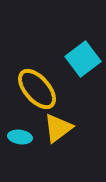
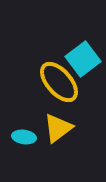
yellow ellipse: moved 22 px right, 7 px up
cyan ellipse: moved 4 px right
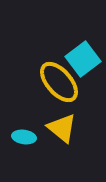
yellow triangle: moved 4 px right; rotated 44 degrees counterclockwise
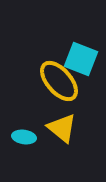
cyan square: moved 2 px left; rotated 32 degrees counterclockwise
yellow ellipse: moved 1 px up
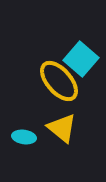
cyan square: rotated 20 degrees clockwise
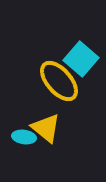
yellow triangle: moved 16 px left
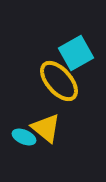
cyan square: moved 5 px left, 6 px up; rotated 20 degrees clockwise
cyan ellipse: rotated 15 degrees clockwise
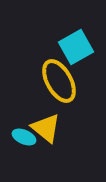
cyan square: moved 6 px up
yellow ellipse: rotated 12 degrees clockwise
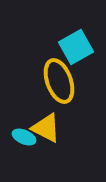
yellow ellipse: rotated 9 degrees clockwise
yellow triangle: rotated 12 degrees counterclockwise
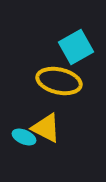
yellow ellipse: rotated 57 degrees counterclockwise
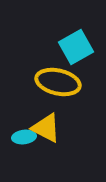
yellow ellipse: moved 1 px left, 1 px down
cyan ellipse: rotated 30 degrees counterclockwise
